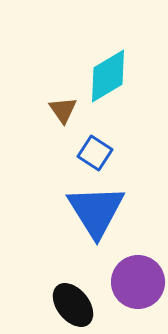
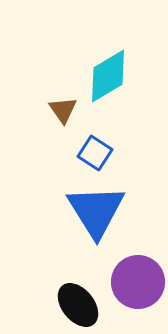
black ellipse: moved 5 px right
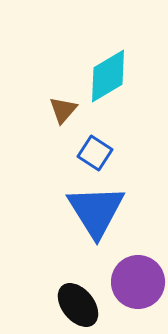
brown triangle: rotated 16 degrees clockwise
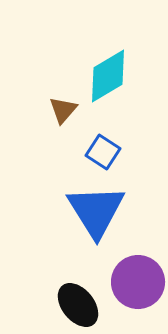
blue square: moved 8 px right, 1 px up
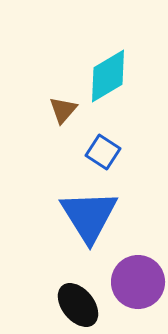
blue triangle: moved 7 px left, 5 px down
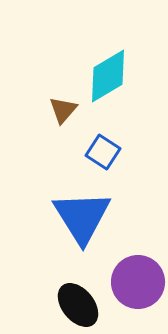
blue triangle: moved 7 px left, 1 px down
